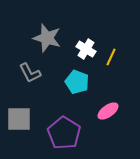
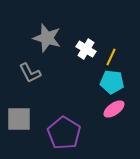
cyan pentagon: moved 35 px right; rotated 15 degrees counterclockwise
pink ellipse: moved 6 px right, 2 px up
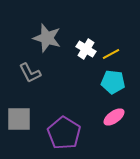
yellow line: moved 3 px up; rotated 36 degrees clockwise
cyan pentagon: moved 1 px right
pink ellipse: moved 8 px down
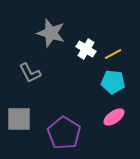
gray star: moved 4 px right, 5 px up
yellow line: moved 2 px right
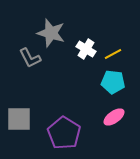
gray L-shape: moved 15 px up
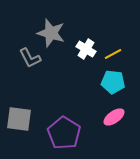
gray square: rotated 8 degrees clockwise
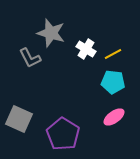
gray square: rotated 16 degrees clockwise
purple pentagon: moved 1 px left, 1 px down
